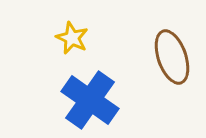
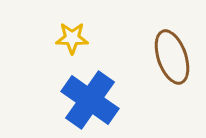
yellow star: rotated 24 degrees counterclockwise
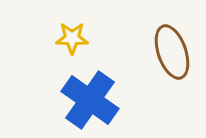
brown ellipse: moved 5 px up
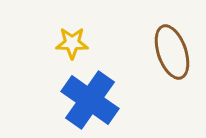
yellow star: moved 5 px down
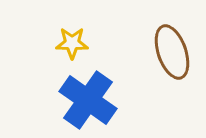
blue cross: moved 2 px left
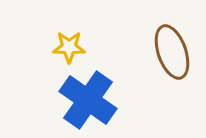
yellow star: moved 3 px left, 4 px down
